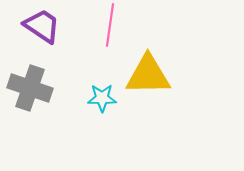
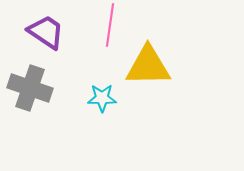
purple trapezoid: moved 4 px right, 6 px down
yellow triangle: moved 9 px up
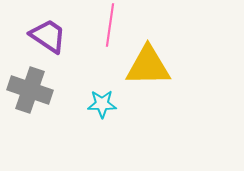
purple trapezoid: moved 2 px right, 4 px down
gray cross: moved 2 px down
cyan star: moved 6 px down
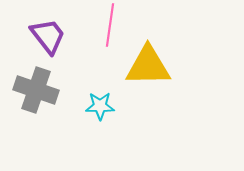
purple trapezoid: rotated 18 degrees clockwise
gray cross: moved 6 px right
cyan star: moved 2 px left, 2 px down
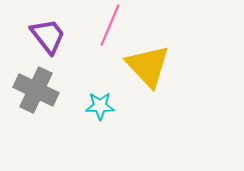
pink line: rotated 15 degrees clockwise
yellow triangle: rotated 48 degrees clockwise
gray cross: rotated 6 degrees clockwise
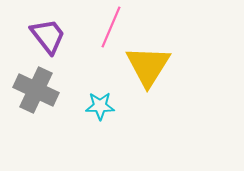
pink line: moved 1 px right, 2 px down
yellow triangle: rotated 15 degrees clockwise
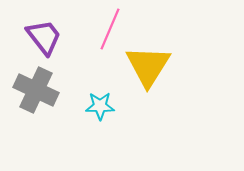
pink line: moved 1 px left, 2 px down
purple trapezoid: moved 4 px left, 1 px down
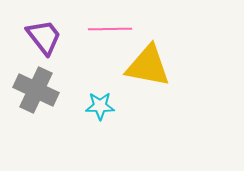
pink line: rotated 66 degrees clockwise
yellow triangle: rotated 51 degrees counterclockwise
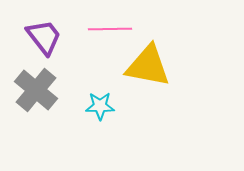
gray cross: rotated 15 degrees clockwise
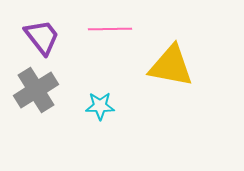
purple trapezoid: moved 2 px left
yellow triangle: moved 23 px right
gray cross: rotated 18 degrees clockwise
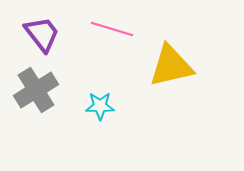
pink line: moved 2 px right; rotated 18 degrees clockwise
purple trapezoid: moved 3 px up
yellow triangle: rotated 24 degrees counterclockwise
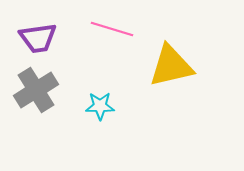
purple trapezoid: moved 4 px left, 4 px down; rotated 120 degrees clockwise
